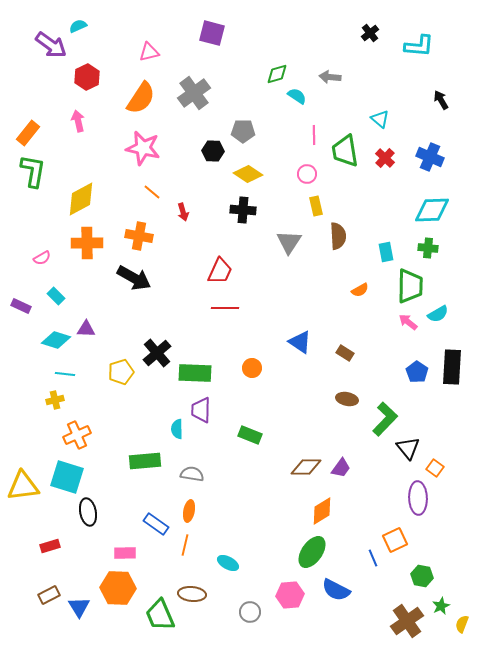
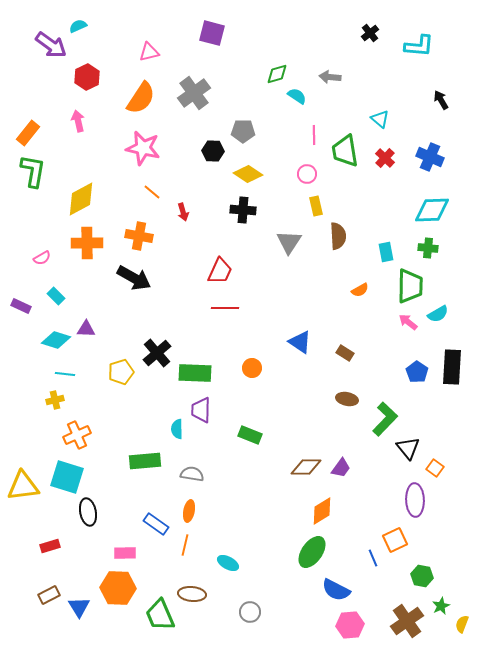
purple ellipse at (418, 498): moved 3 px left, 2 px down
pink hexagon at (290, 595): moved 60 px right, 30 px down
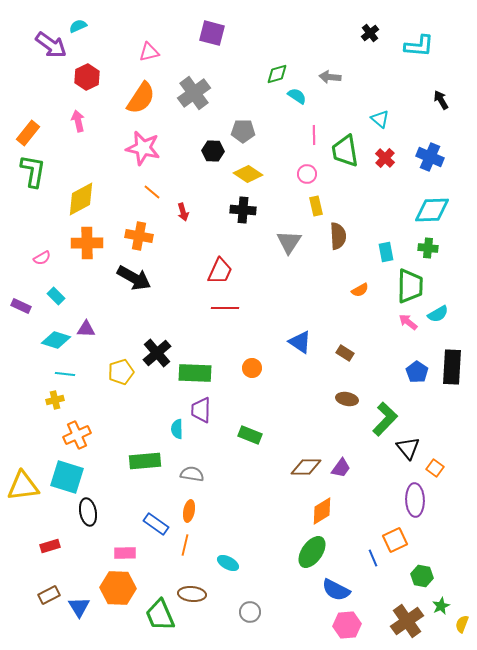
pink hexagon at (350, 625): moved 3 px left
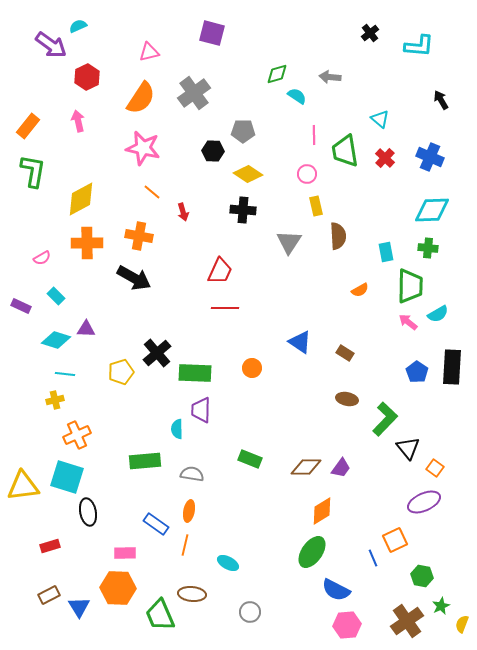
orange rectangle at (28, 133): moved 7 px up
green rectangle at (250, 435): moved 24 px down
purple ellipse at (415, 500): moved 9 px right, 2 px down; rotated 68 degrees clockwise
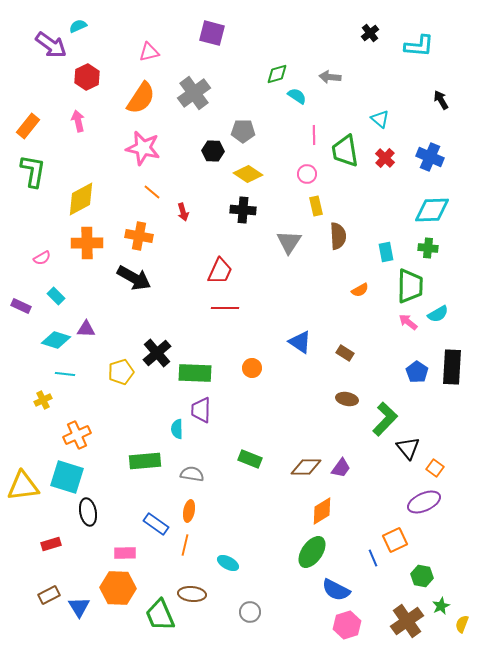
yellow cross at (55, 400): moved 12 px left; rotated 12 degrees counterclockwise
red rectangle at (50, 546): moved 1 px right, 2 px up
pink hexagon at (347, 625): rotated 12 degrees counterclockwise
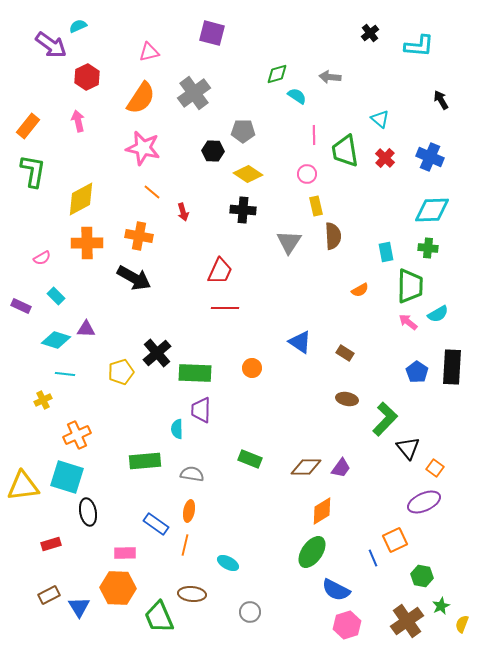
brown semicircle at (338, 236): moved 5 px left
green trapezoid at (160, 615): moved 1 px left, 2 px down
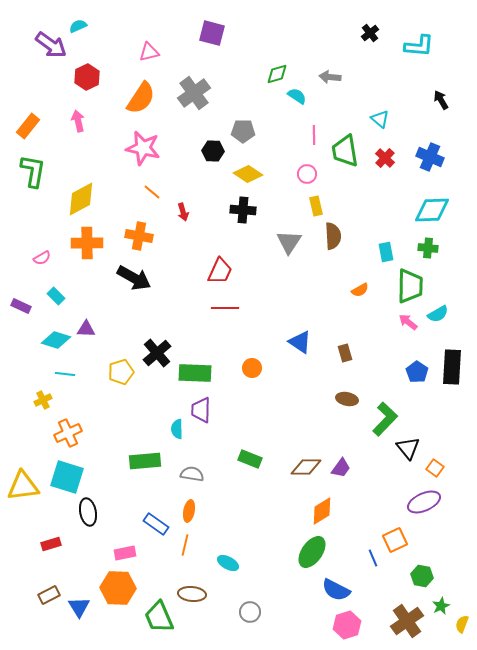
brown rectangle at (345, 353): rotated 42 degrees clockwise
orange cross at (77, 435): moved 9 px left, 2 px up
pink rectangle at (125, 553): rotated 10 degrees counterclockwise
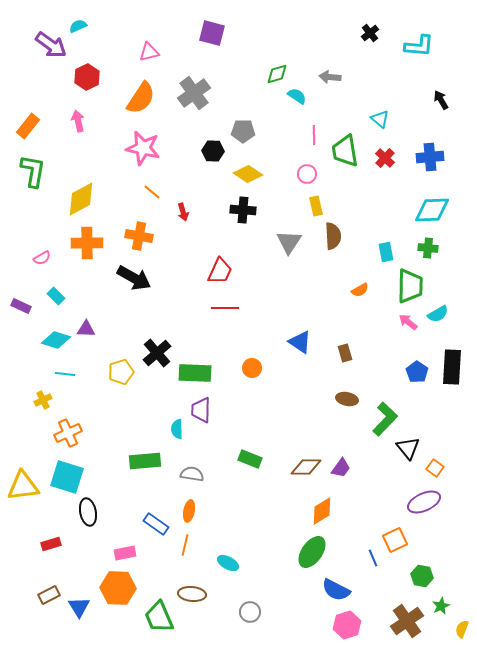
blue cross at (430, 157): rotated 28 degrees counterclockwise
yellow semicircle at (462, 624): moved 5 px down
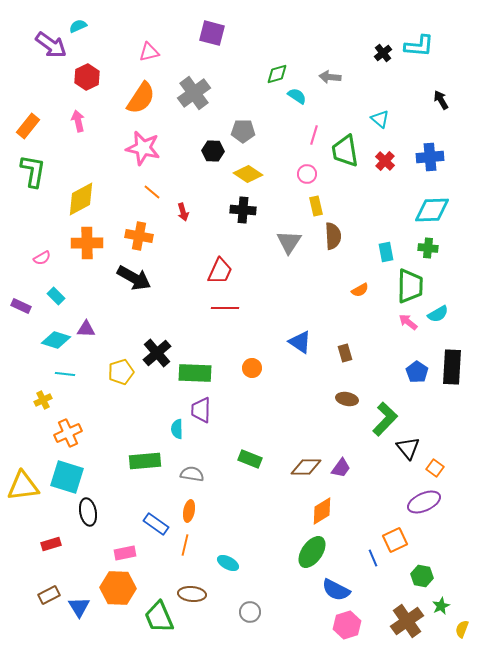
black cross at (370, 33): moved 13 px right, 20 px down
pink line at (314, 135): rotated 18 degrees clockwise
red cross at (385, 158): moved 3 px down
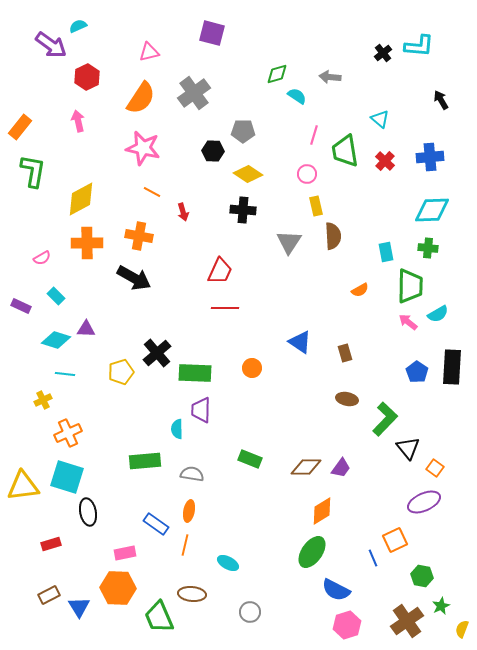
orange rectangle at (28, 126): moved 8 px left, 1 px down
orange line at (152, 192): rotated 12 degrees counterclockwise
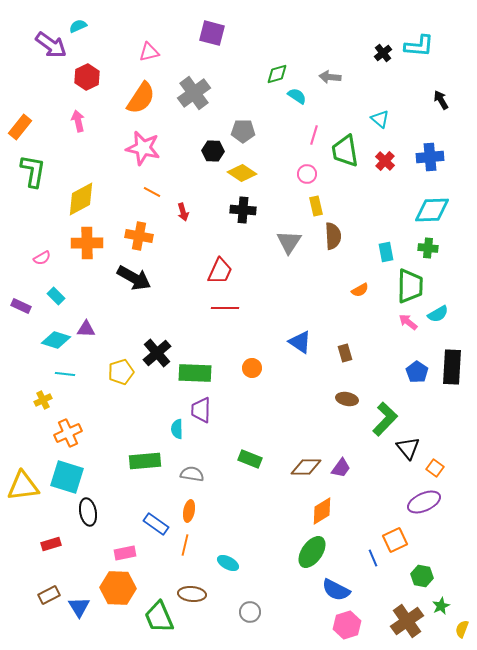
yellow diamond at (248, 174): moved 6 px left, 1 px up
